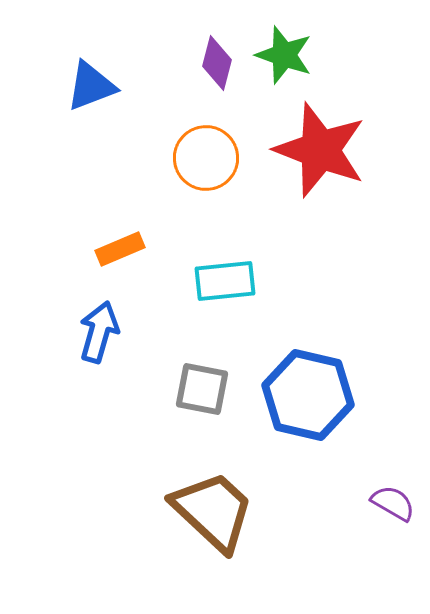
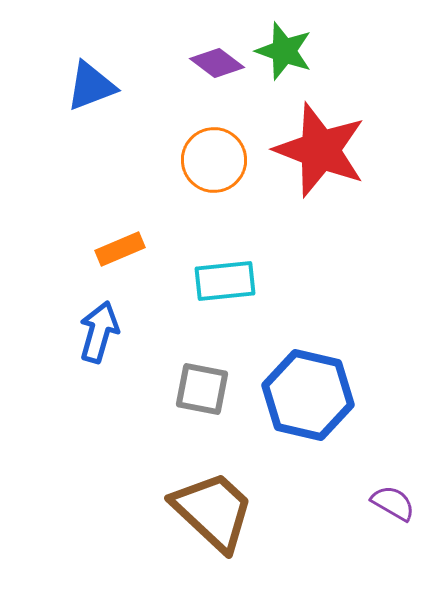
green star: moved 4 px up
purple diamond: rotated 68 degrees counterclockwise
orange circle: moved 8 px right, 2 px down
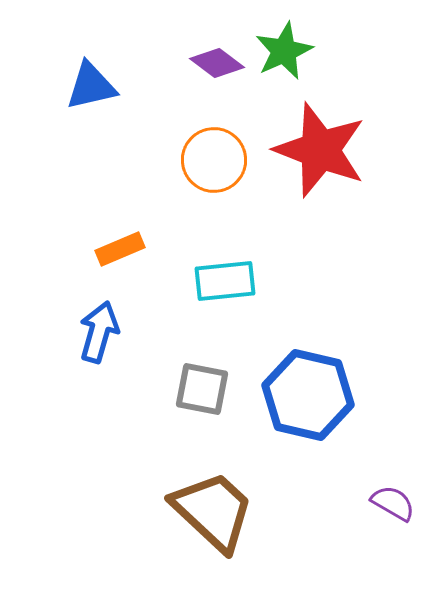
green star: rotated 28 degrees clockwise
blue triangle: rotated 8 degrees clockwise
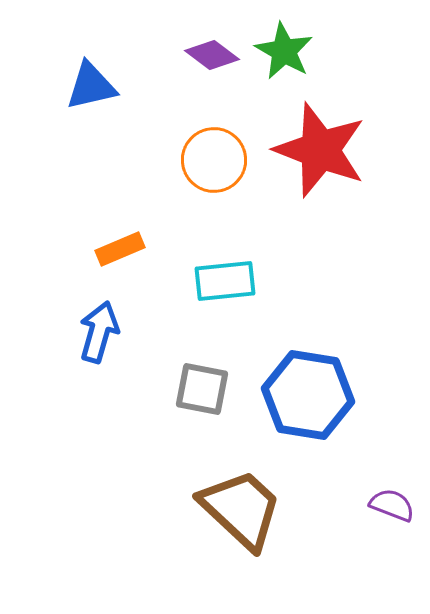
green star: rotated 18 degrees counterclockwise
purple diamond: moved 5 px left, 8 px up
blue hexagon: rotated 4 degrees counterclockwise
purple semicircle: moved 1 px left, 2 px down; rotated 9 degrees counterclockwise
brown trapezoid: moved 28 px right, 2 px up
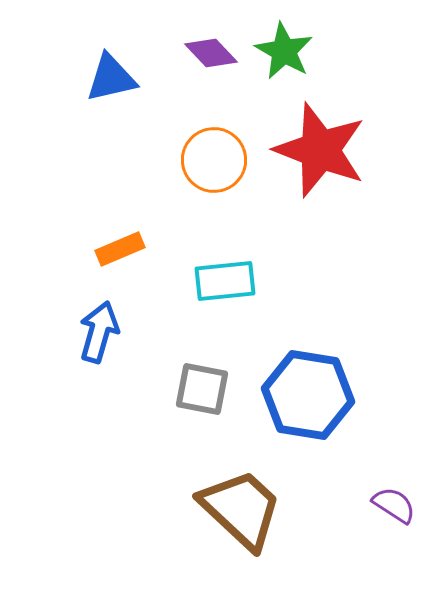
purple diamond: moved 1 px left, 2 px up; rotated 10 degrees clockwise
blue triangle: moved 20 px right, 8 px up
purple semicircle: moved 2 px right; rotated 12 degrees clockwise
